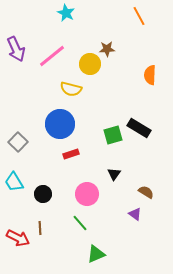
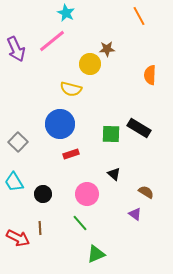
pink line: moved 15 px up
green square: moved 2 px left, 1 px up; rotated 18 degrees clockwise
black triangle: rotated 24 degrees counterclockwise
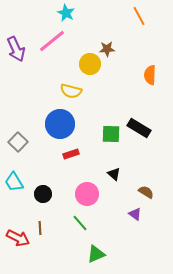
yellow semicircle: moved 2 px down
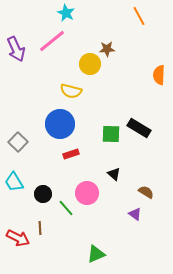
orange semicircle: moved 9 px right
pink circle: moved 1 px up
green line: moved 14 px left, 15 px up
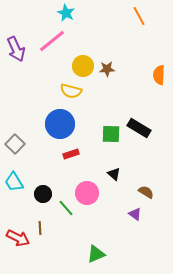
brown star: moved 20 px down
yellow circle: moved 7 px left, 2 px down
gray square: moved 3 px left, 2 px down
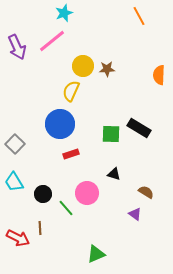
cyan star: moved 2 px left; rotated 24 degrees clockwise
purple arrow: moved 1 px right, 2 px up
yellow semicircle: rotated 100 degrees clockwise
black triangle: rotated 24 degrees counterclockwise
